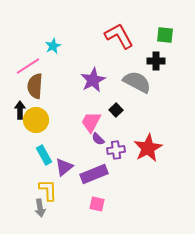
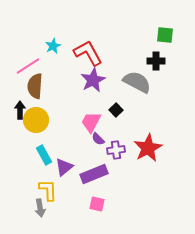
red L-shape: moved 31 px left, 17 px down
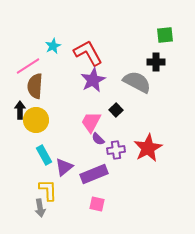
green square: rotated 12 degrees counterclockwise
black cross: moved 1 px down
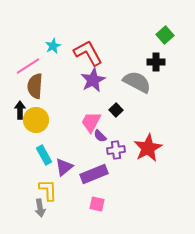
green square: rotated 36 degrees counterclockwise
purple semicircle: moved 2 px right, 3 px up
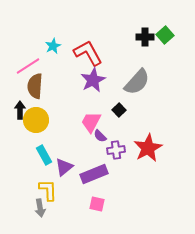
black cross: moved 11 px left, 25 px up
gray semicircle: rotated 104 degrees clockwise
black square: moved 3 px right
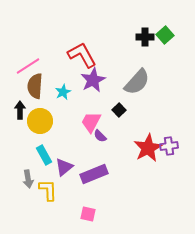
cyan star: moved 10 px right, 46 px down
red L-shape: moved 6 px left, 2 px down
yellow circle: moved 4 px right, 1 px down
purple cross: moved 53 px right, 4 px up
pink square: moved 9 px left, 10 px down
gray arrow: moved 12 px left, 29 px up
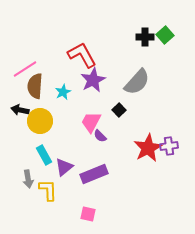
pink line: moved 3 px left, 3 px down
black arrow: rotated 78 degrees counterclockwise
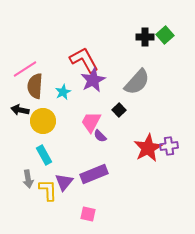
red L-shape: moved 2 px right, 5 px down
yellow circle: moved 3 px right
purple triangle: moved 15 px down; rotated 12 degrees counterclockwise
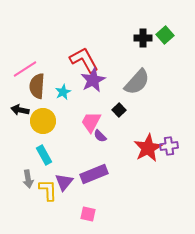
black cross: moved 2 px left, 1 px down
brown semicircle: moved 2 px right
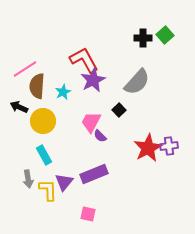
black arrow: moved 1 px left, 3 px up; rotated 12 degrees clockwise
